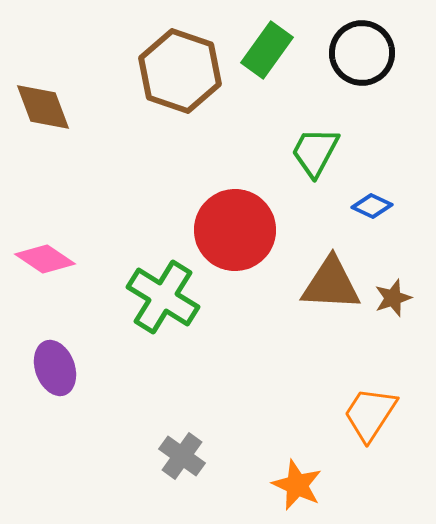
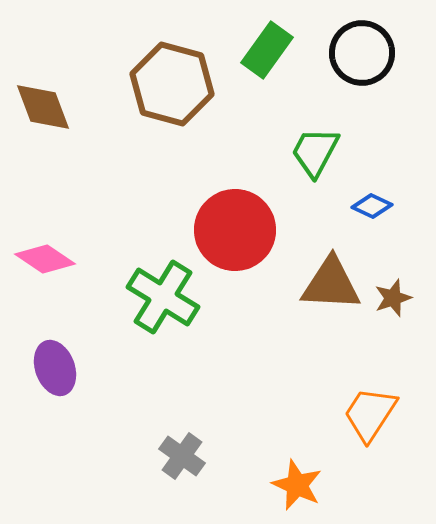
brown hexagon: moved 8 px left, 13 px down; rotated 4 degrees counterclockwise
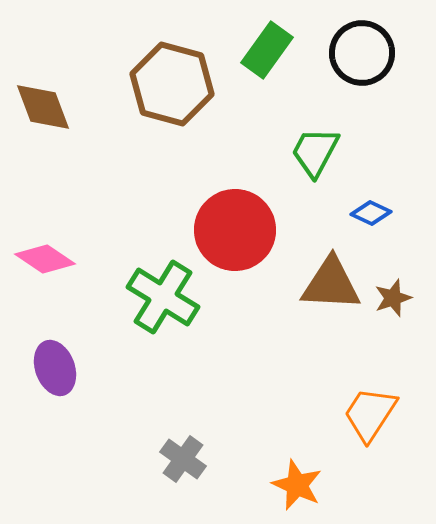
blue diamond: moved 1 px left, 7 px down
gray cross: moved 1 px right, 3 px down
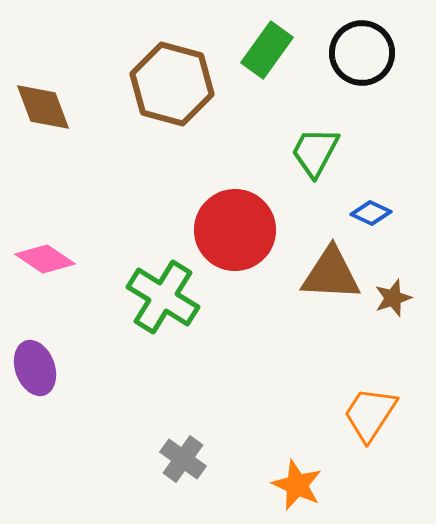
brown triangle: moved 10 px up
purple ellipse: moved 20 px left
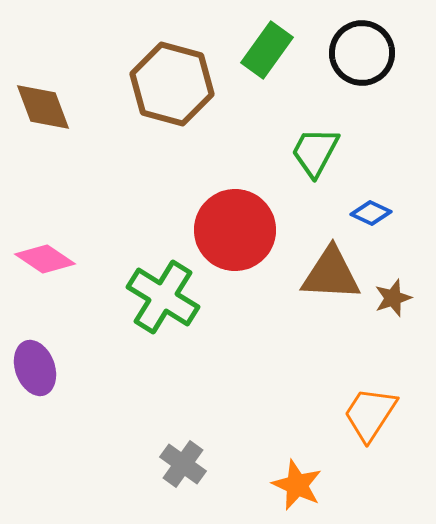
gray cross: moved 5 px down
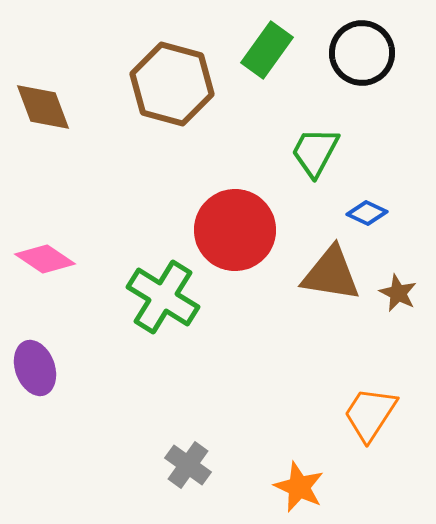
blue diamond: moved 4 px left
brown triangle: rotated 6 degrees clockwise
brown star: moved 5 px right, 5 px up; rotated 27 degrees counterclockwise
gray cross: moved 5 px right, 1 px down
orange star: moved 2 px right, 2 px down
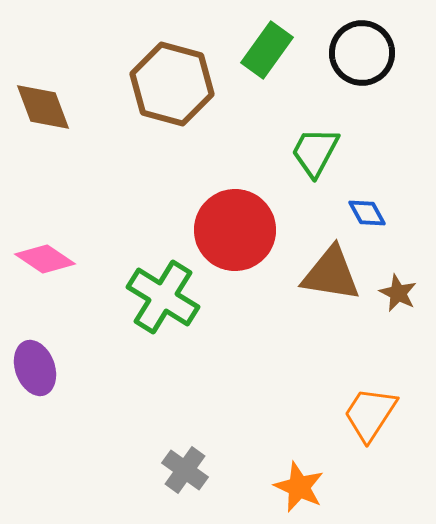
blue diamond: rotated 36 degrees clockwise
gray cross: moved 3 px left, 5 px down
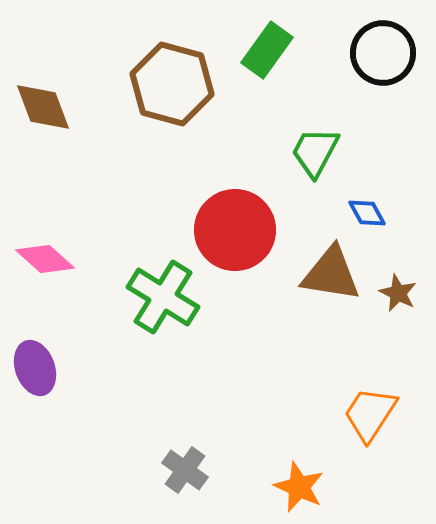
black circle: moved 21 px right
pink diamond: rotated 8 degrees clockwise
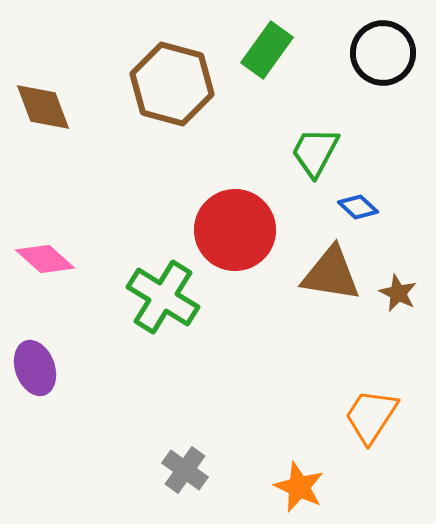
blue diamond: moved 9 px left, 6 px up; rotated 18 degrees counterclockwise
orange trapezoid: moved 1 px right, 2 px down
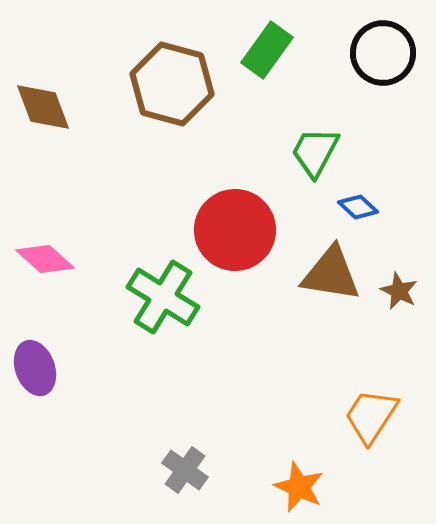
brown star: moved 1 px right, 2 px up
